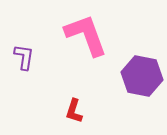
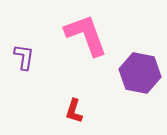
purple hexagon: moved 2 px left, 3 px up
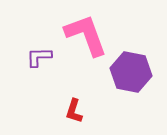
purple L-shape: moved 15 px right; rotated 100 degrees counterclockwise
purple hexagon: moved 9 px left, 1 px up
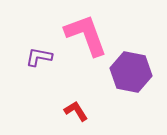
purple L-shape: rotated 12 degrees clockwise
red L-shape: moved 2 px right; rotated 130 degrees clockwise
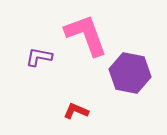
purple hexagon: moved 1 px left, 1 px down
red L-shape: rotated 35 degrees counterclockwise
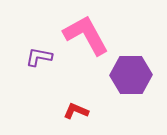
pink L-shape: rotated 9 degrees counterclockwise
purple hexagon: moved 1 px right, 2 px down; rotated 12 degrees counterclockwise
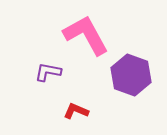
purple L-shape: moved 9 px right, 15 px down
purple hexagon: rotated 21 degrees clockwise
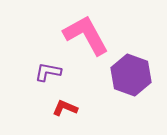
red L-shape: moved 11 px left, 3 px up
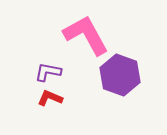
purple hexagon: moved 11 px left
red L-shape: moved 15 px left, 10 px up
